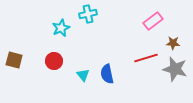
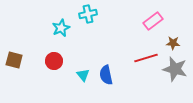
blue semicircle: moved 1 px left, 1 px down
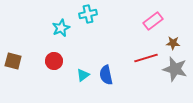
brown square: moved 1 px left, 1 px down
cyan triangle: rotated 32 degrees clockwise
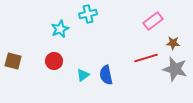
cyan star: moved 1 px left, 1 px down
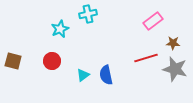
red circle: moved 2 px left
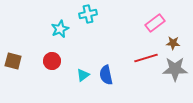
pink rectangle: moved 2 px right, 2 px down
gray star: rotated 15 degrees counterclockwise
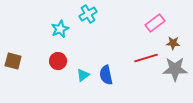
cyan cross: rotated 18 degrees counterclockwise
red circle: moved 6 px right
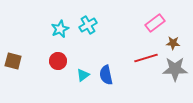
cyan cross: moved 11 px down
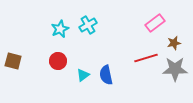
brown star: moved 1 px right; rotated 16 degrees counterclockwise
